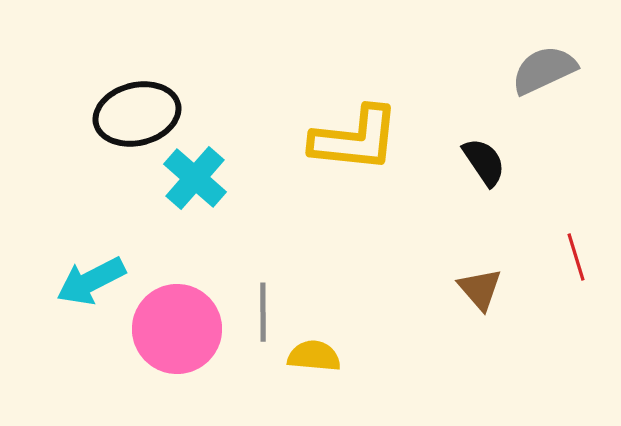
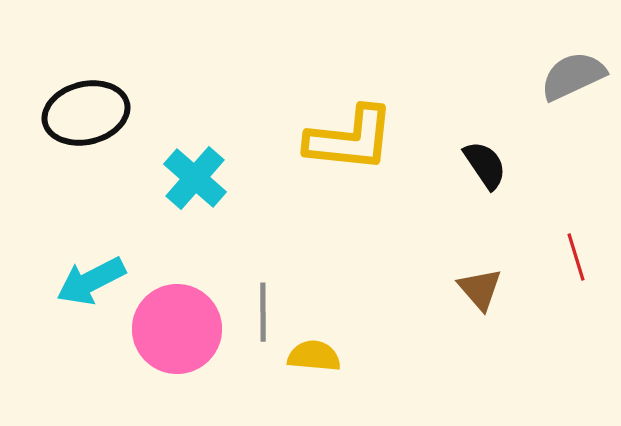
gray semicircle: moved 29 px right, 6 px down
black ellipse: moved 51 px left, 1 px up
yellow L-shape: moved 5 px left
black semicircle: moved 1 px right, 3 px down
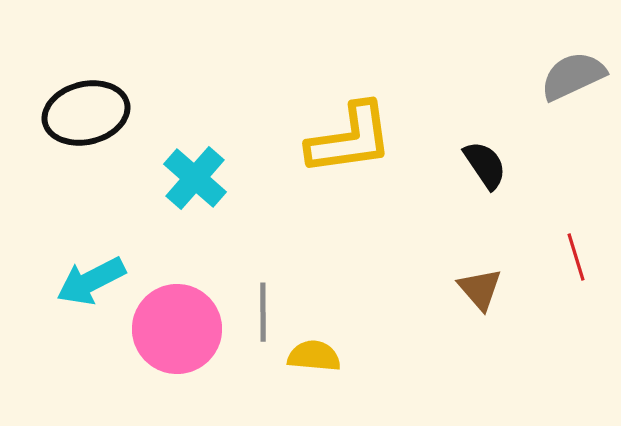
yellow L-shape: rotated 14 degrees counterclockwise
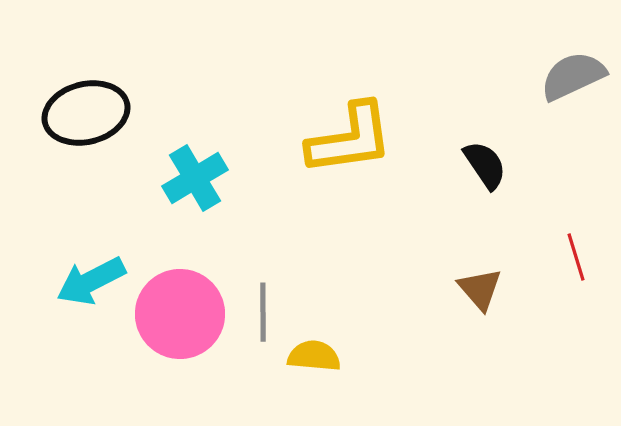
cyan cross: rotated 18 degrees clockwise
pink circle: moved 3 px right, 15 px up
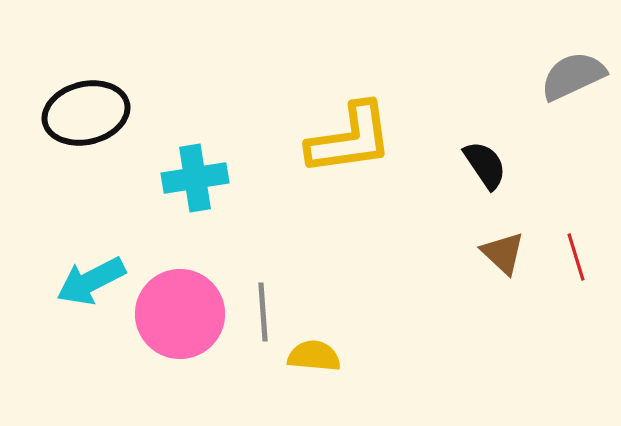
cyan cross: rotated 22 degrees clockwise
brown triangle: moved 23 px right, 36 px up; rotated 6 degrees counterclockwise
gray line: rotated 4 degrees counterclockwise
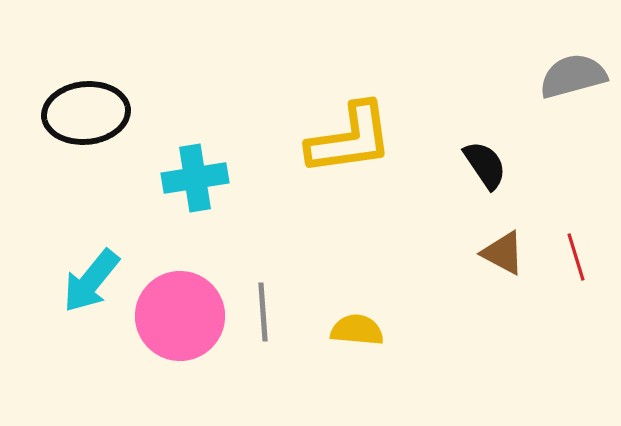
gray semicircle: rotated 10 degrees clockwise
black ellipse: rotated 8 degrees clockwise
brown triangle: rotated 15 degrees counterclockwise
cyan arrow: rotated 24 degrees counterclockwise
pink circle: moved 2 px down
yellow semicircle: moved 43 px right, 26 px up
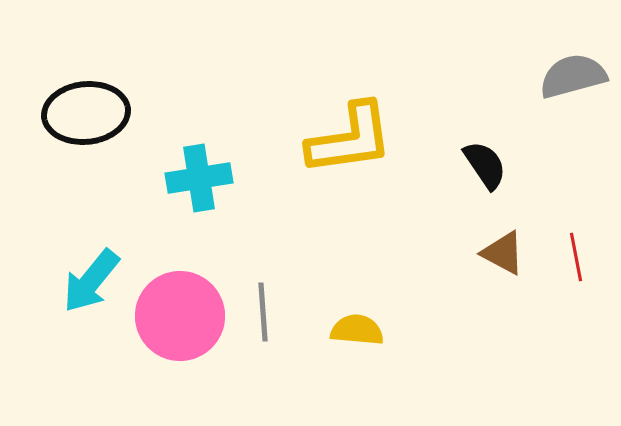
cyan cross: moved 4 px right
red line: rotated 6 degrees clockwise
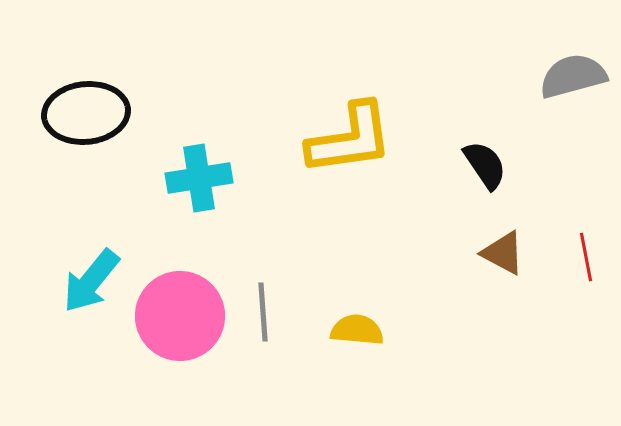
red line: moved 10 px right
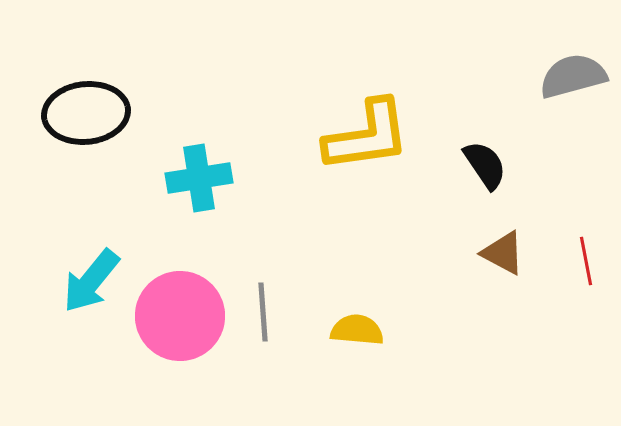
yellow L-shape: moved 17 px right, 3 px up
red line: moved 4 px down
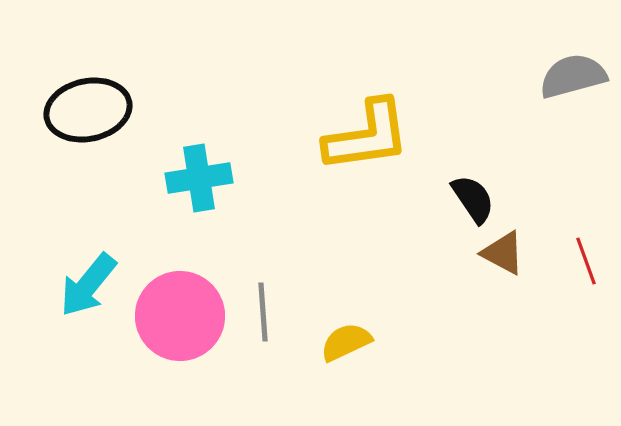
black ellipse: moved 2 px right, 3 px up; rotated 6 degrees counterclockwise
black semicircle: moved 12 px left, 34 px down
red line: rotated 9 degrees counterclockwise
cyan arrow: moved 3 px left, 4 px down
yellow semicircle: moved 11 px left, 12 px down; rotated 30 degrees counterclockwise
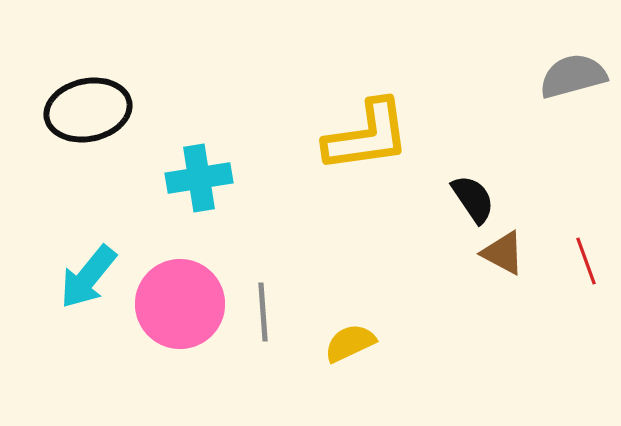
cyan arrow: moved 8 px up
pink circle: moved 12 px up
yellow semicircle: moved 4 px right, 1 px down
